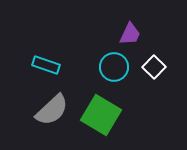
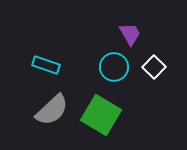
purple trapezoid: rotated 55 degrees counterclockwise
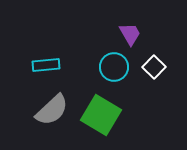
cyan rectangle: rotated 24 degrees counterclockwise
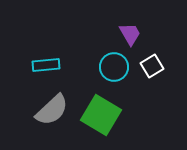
white square: moved 2 px left, 1 px up; rotated 15 degrees clockwise
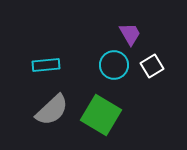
cyan circle: moved 2 px up
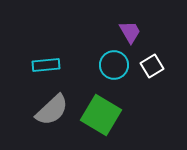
purple trapezoid: moved 2 px up
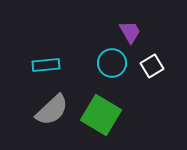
cyan circle: moved 2 px left, 2 px up
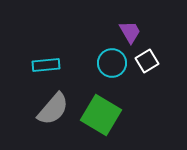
white square: moved 5 px left, 5 px up
gray semicircle: moved 1 px right, 1 px up; rotated 6 degrees counterclockwise
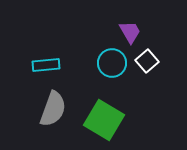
white square: rotated 10 degrees counterclockwise
gray semicircle: rotated 21 degrees counterclockwise
green square: moved 3 px right, 5 px down
